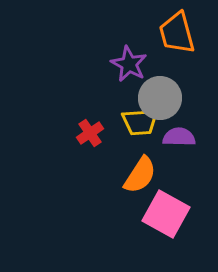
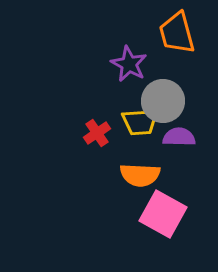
gray circle: moved 3 px right, 3 px down
red cross: moved 7 px right
orange semicircle: rotated 60 degrees clockwise
pink square: moved 3 px left
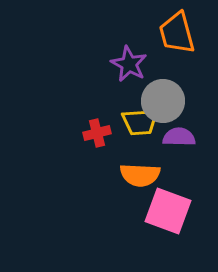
red cross: rotated 20 degrees clockwise
pink square: moved 5 px right, 3 px up; rotated 9 degrees counterclockwise
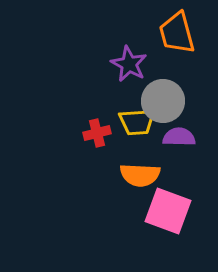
yellow trapezoid: moved 3 px left
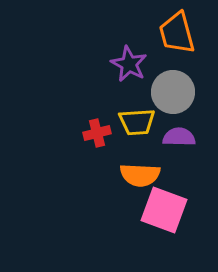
gray circle: moved 10 px right, 9 px up
pink square: moved 4 px left, 1 px up
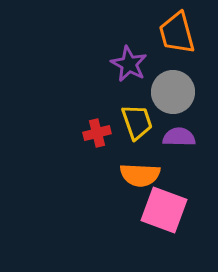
yellow trapezoid: rotated 105 degrees counterclockwise
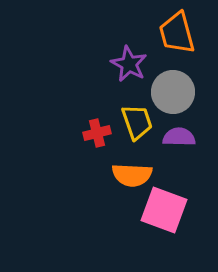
orange semicircle: moved 8 px left
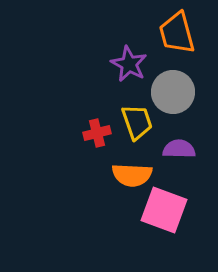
purple semicircle: moved 12 px down
